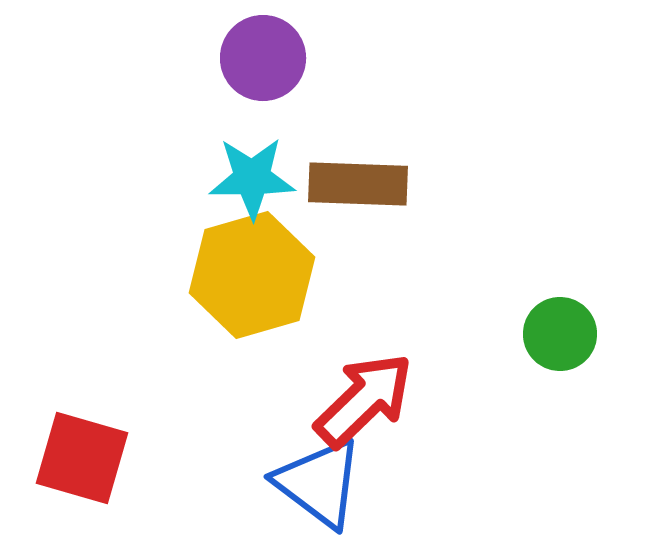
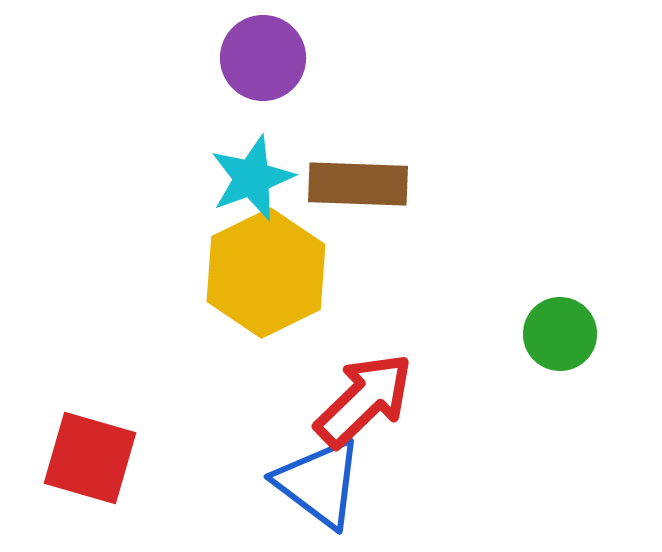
cyan star: rotated 20 degrees counterclockwise
yellow hexagon: moved 14 px right, 2 px up; rotated 10 degrees counterclockwise
red square: moved 8 px right
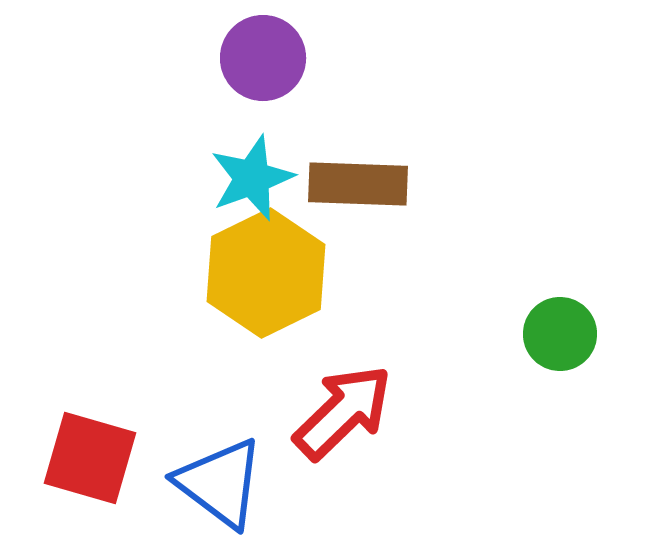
red arrow: moved 21 px left, 12 px down
blue triangle: moved 99 px left
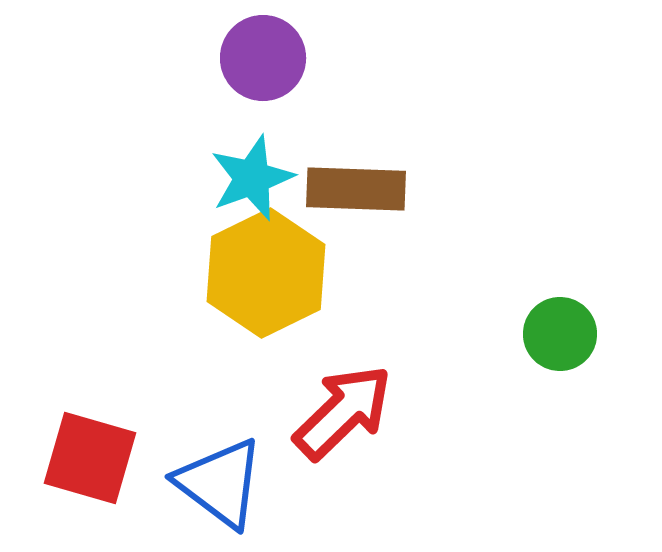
brown rectangle: moved 2 px left, 5 px down
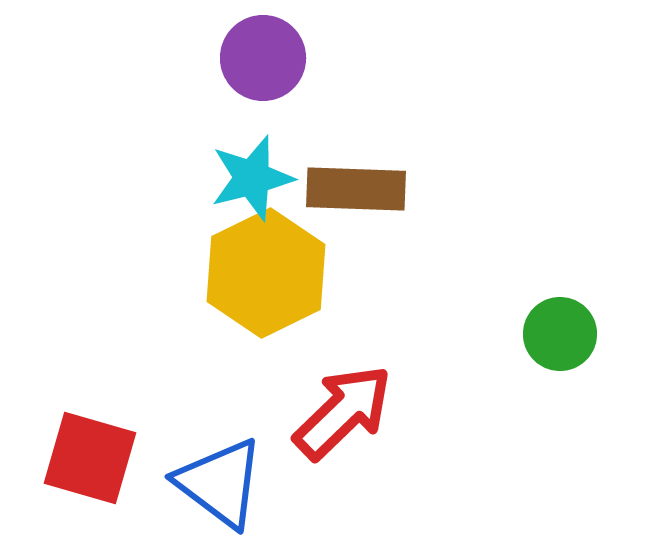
cyan star: rotated 6 degrees clockwise
